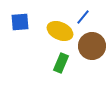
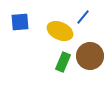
brown circle: moved 2 px left, 10 px down
green rectangle: moved 2 px right, 1 px up
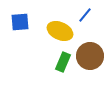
blue line: moved 2 px right, 2 px up
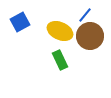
blue square: rotated 24 degrees counterclockwise
brown circle: moved 20 px up
green rectangle: moved 3 px left, 2 px up; rotated 48 degrees counterclockwise
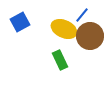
blue line: moved 3 px left
yellow ellipse: moved 4 px right, 2 px up
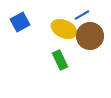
blue line: rotated 21 degrees clockwise
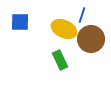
blue line: rotated 42 degrees counterclockwise
blue square: rotated 30 degrees clockwise
brown circle: moved 1 px right, 3 px down
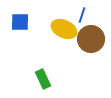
green rectangle: moved 17 px left, 19 px down
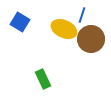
blue square: rotated 30 degrees clockwise
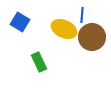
blue line: rotated 14 degrees counterclockwise
brown circle: moved 1 px right, 2 px up
green rectangle: moved 4 px left, 17 px up
